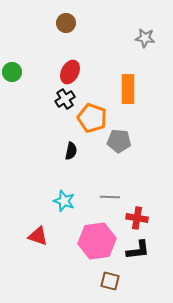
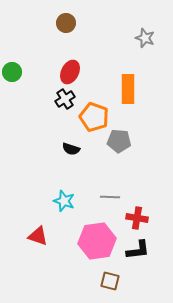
gray star: rotated 12 degrees clockwise
orange pentagon: moved 2 px right, 1 px up
black semicircle: moved 2 px up; rotated 96 degrees clockwise
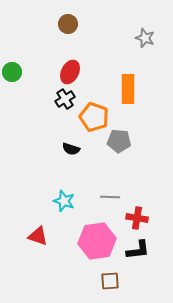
brown circle: moved 2 px right, 1 px down
brown square: rotated 18 degrees counterclockwise
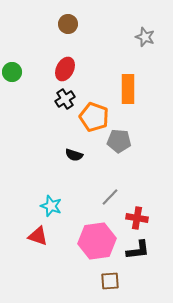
gray star: moved 1 px up
red ellipse: moved 5 px left, 3 px up
black semicircle: moved 3 px right, 6 px down
gray line: rotated 48 degrees counterclockwise
cyan star: moved 13 px left, 5 px down
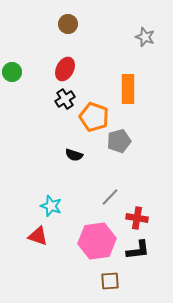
gray pentagon: rotated 20 degrees counterclockwise
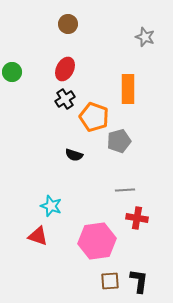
gray line: moved 15 px right, 7 px up; rotated 42 degrees clockwise
black L-shape: moved 1 px right, 31 px down; rotated 75 degrees counterclockwise
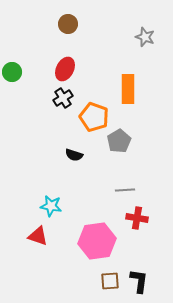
black cross: moved 2 px left, 1 px up
gray pentagon: rotated 15 degrees counterclockwise
cyan star: rotated 10 degrees counterclockwise
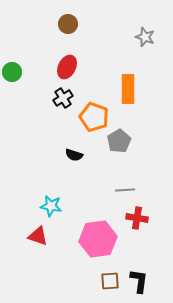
red ellipse: moved 2 px right, 2 px up
pink hexagon: moved 1 px right, 2 px up
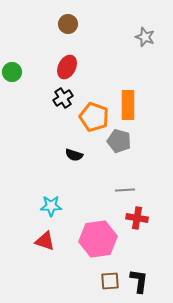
orange rectangle: moved 16 px down
gray pentagon: rotated 25 degrees counterclockwise
cyan star: rotated 10 degrees counterclockwise
red triangle: moved 7 px right, 5 px down
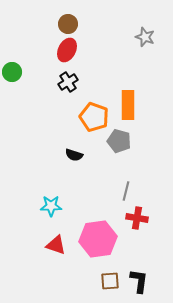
red ellipse: moved 17 px up
black cross: moved 5 px right, 16 px up
gray line: moved 1 px right, 1 px down; rotated 72 degrees counterclockwise
red triangle: moved 11 px right, 4 px down
